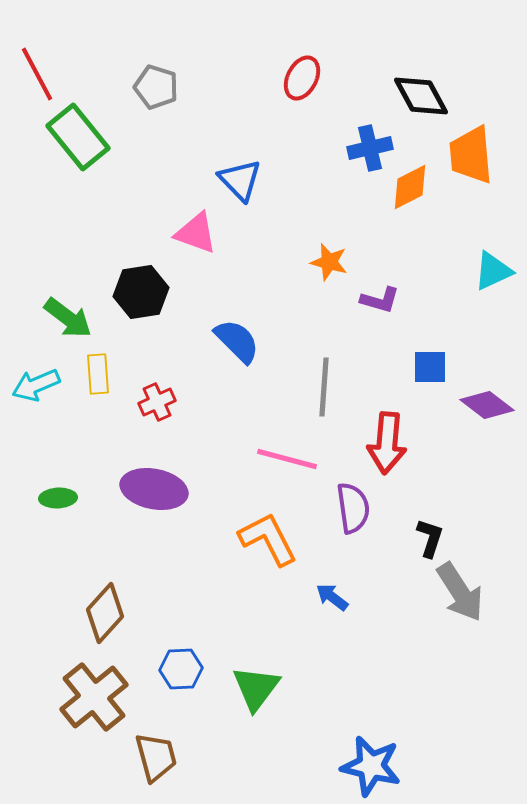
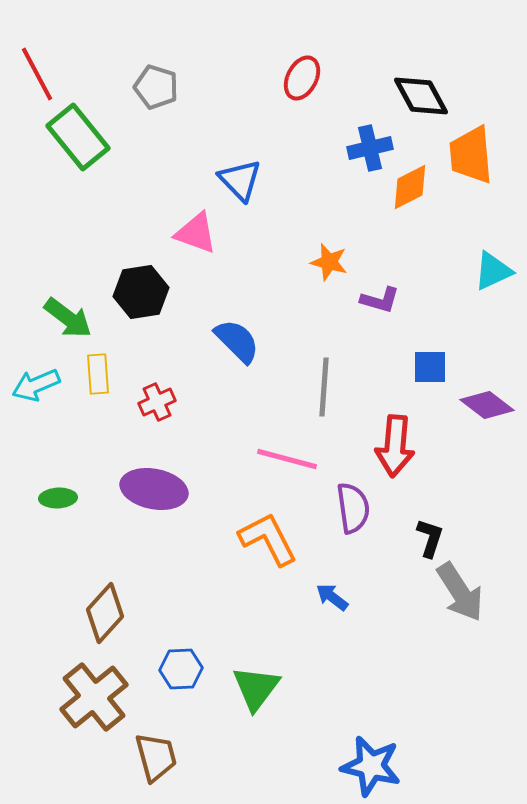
red arrow: moved 8 px right, 3 px down
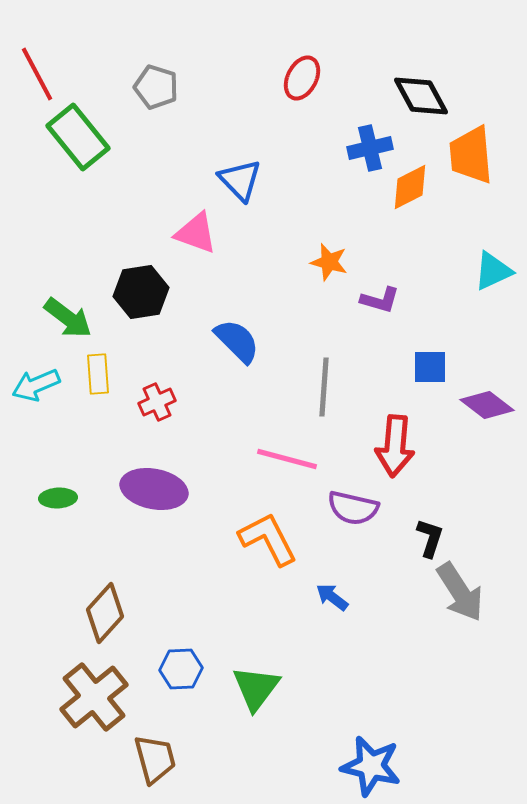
purple semicircle: rotated 111 degrees clockwise
brown trapezoid: moved 1 px left, 2 px down
